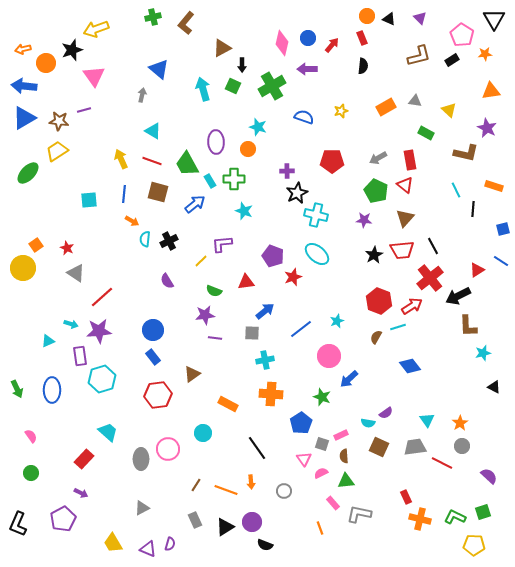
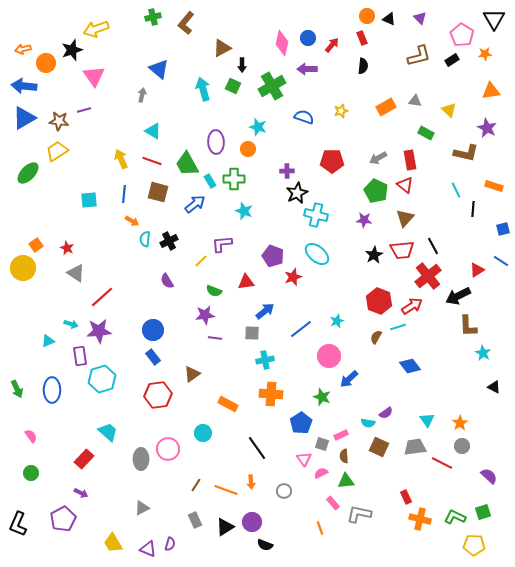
red cross at (430, 278): moved 2 px left, 2 px up
cyan star at (483, 353): rotated 28 degrees counterclockwise
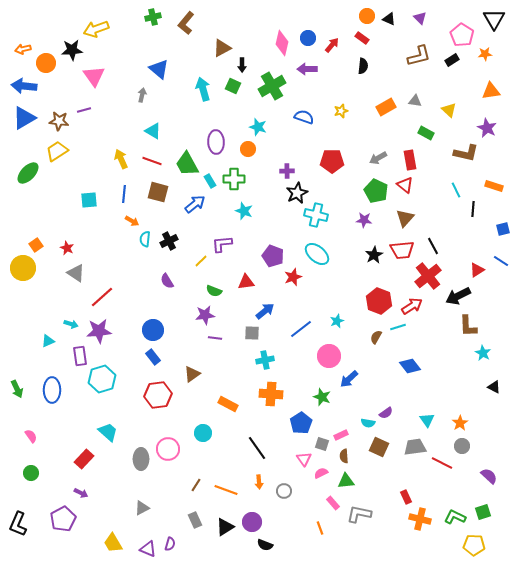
red rectangle at (362, 38): rotated 32 degrees counterclockwise
black star at (72, 50): rotated 15 degrees clockwise
orange arrow at (251, 482): moved 8 px right
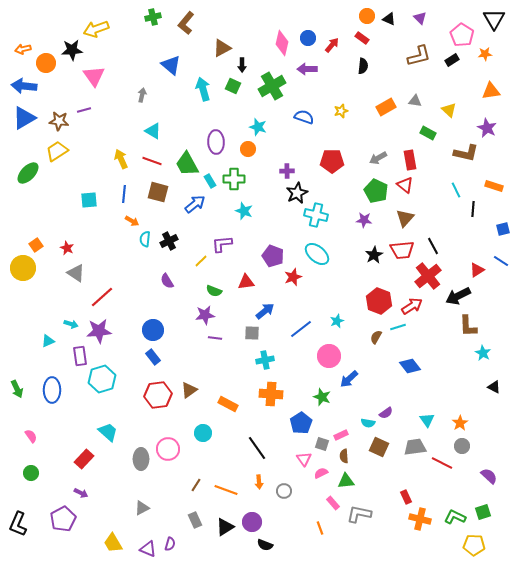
blue triangle at (159, 69): moved 12 px right, 4 px up
green rectangle at (426, 133): moved 2 px right
brown triangle at (192, 374): moved 3 px left, 16 px down
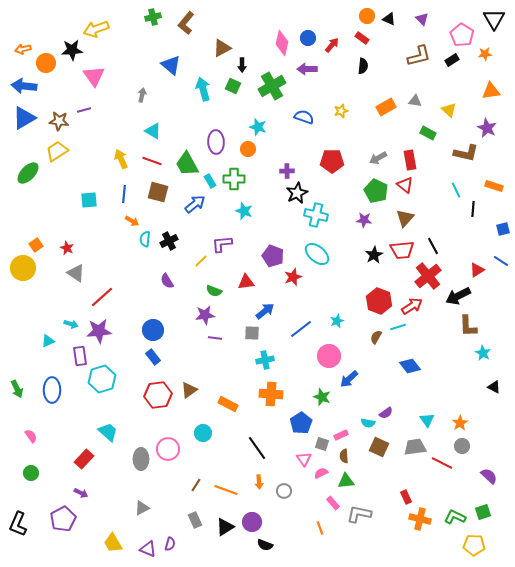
purple triangle at (420, 18): moved 2 px right, 1 px down
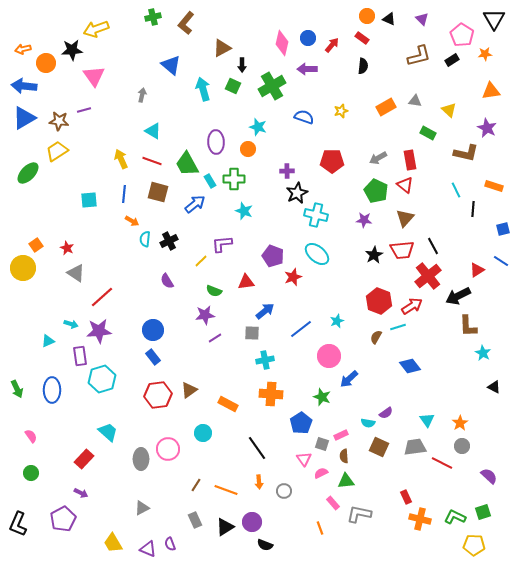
purple line at (215, 338): rotated 40 degrees counterclockwise
purple semicircle at (170, 544): rotated 144 degrees clockwise
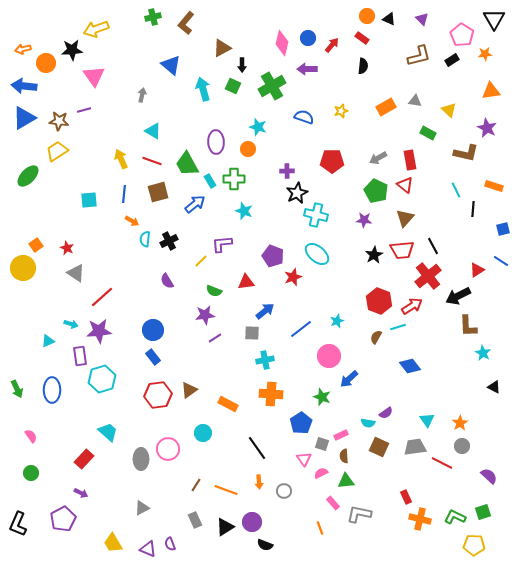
green ellipse at (28, 173): moved 3 px down
brown square at (158, 192): rotated 30 degrees counterclockwise
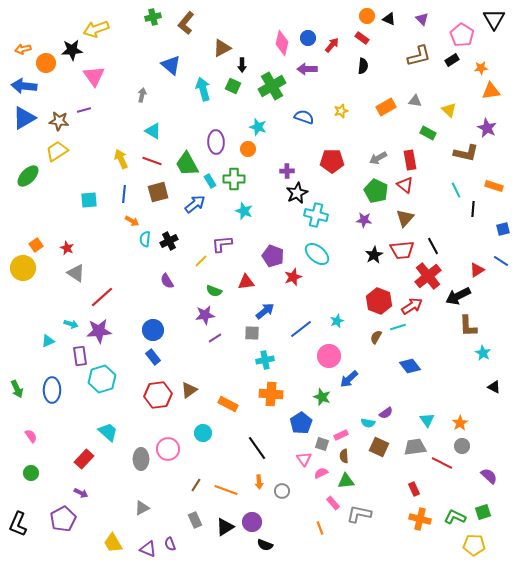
orange star at (485, 54): moved 4 px left, 14 px down
gray circle at (284, 491): moved 2 px left
red rectangle at (406, 497): moved 8 px right, 8 px up
